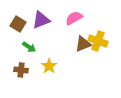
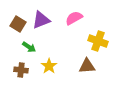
brown triangle: moved 4 px right, 22 px down; rotated 18 degrees clockwise
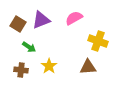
brown triangle: moved 1 px right, 1 px down
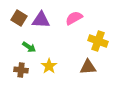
purple triangle: rotated 24 degrees clockwise
brown square: moved 1 px right, 6 px up
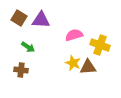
pink semicircle: moved 17 px down; rotated 12 degrees clockwise
yellow cross: moved 2 px right, 4 px down
green arrow: moved 1 px left
yellow star: moved 24 px right, 3 px up; rotated 14 degrees counterclockwise
